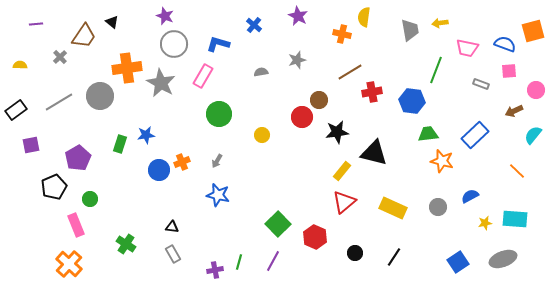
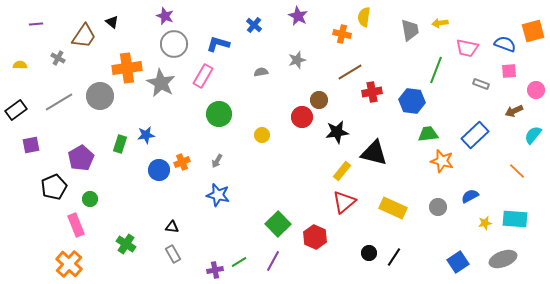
gray cross at (60, 57): moved 2 px left, 1 px down; rotated 16 degrees counterclockwise
purple pentagon at (78, 158): moved 3 px right
black circle at (355, 253): moved 14 px right
green line at (239, 262): rotated 42 degrees clockwise
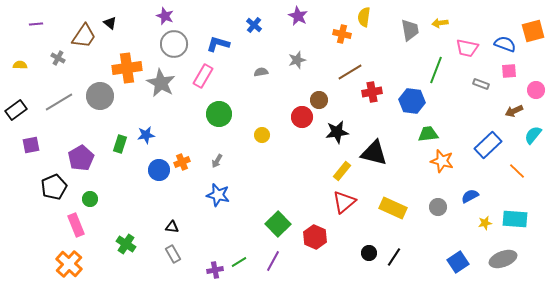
black triangle at (112, 22): moved 2 px left, 1 px down
blue rectangle at (475, 135): moved 13 px right, 10 px down
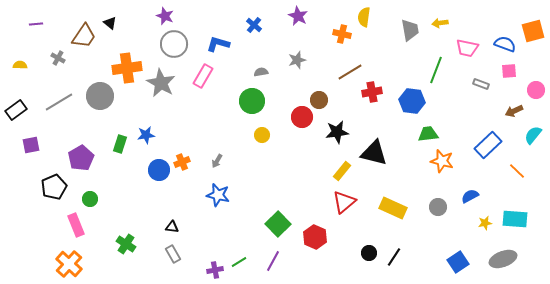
green circle at (219, 114): moved 33 px right, 13 px up
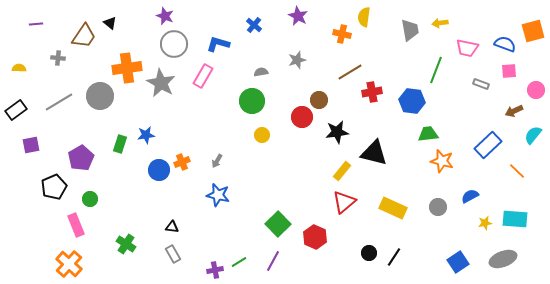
gray cross at (58, 58): rotated 24 degrees counterclockwise
yellow semicircle at (20, 65): moved 1 px left, 3 px down
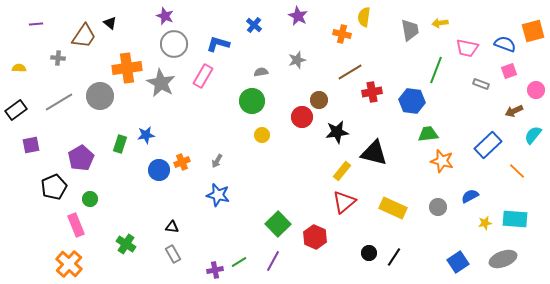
pink square at (509, 71): rotated 14 degrees counterclockwise
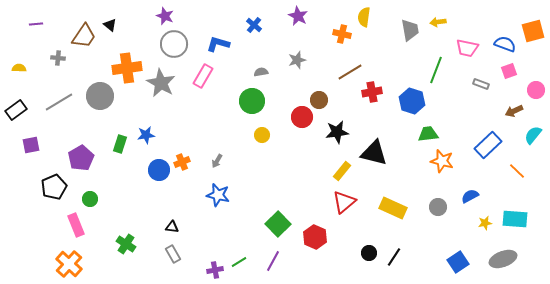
black triangle at (110, 23): moved 2 px down
yellow arrow at (440, 23): moved 2 px left, 1 px up
blue hexagon at (412, 101): rotated 10 degrees clockwise
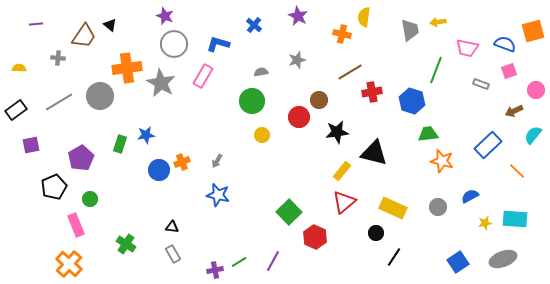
red circle at (302, 117): moved 3 px left
green square at (278, 224): moved 11 px right, 12 px up
black circle at (369, 253): moved 7 px right, 20 px up
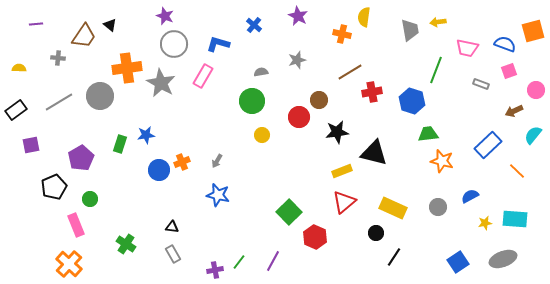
yellow rectangle at (342, 171): rotated 30 degrees clockwise
green line at (239, 262): rotated 21 degrees counterclockwise
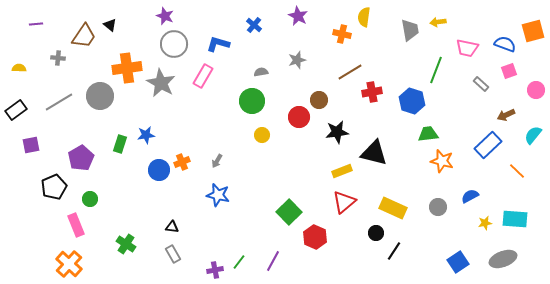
gray rectangle at (481, 84): rotated 21 degrees clockwise
brown arrow at (514, 111): moved 8 px left, 4 px down
black line at (394, 257): moved 6 px up
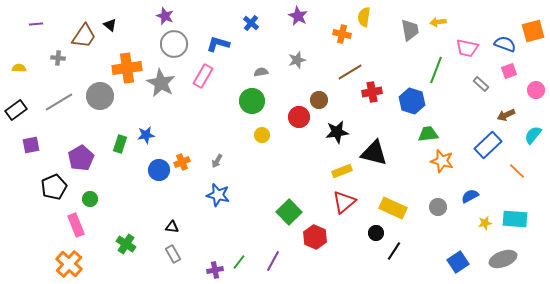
blue cross at (254, 25): moved 3 px left, 2 px up
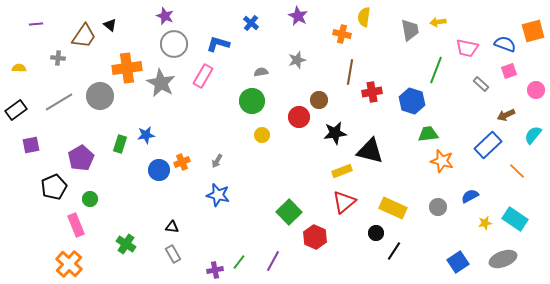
brown line at (350, 72): rotated 50 degrees counterclockwise
black star at (337, 132): moved 2 px left, 1 px down
black triangle at (374, 153): moved 4 px left, 2 px up
cyan rectangle at (515, 219): rotated 30 degrees clockwise
